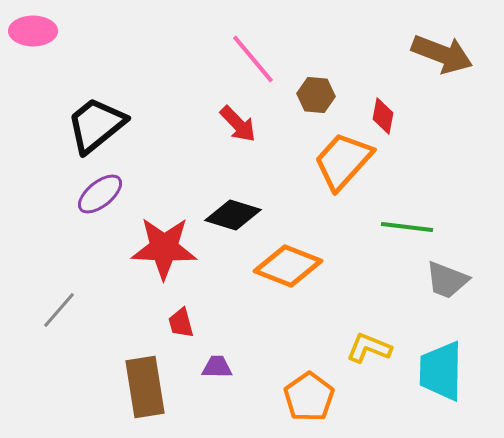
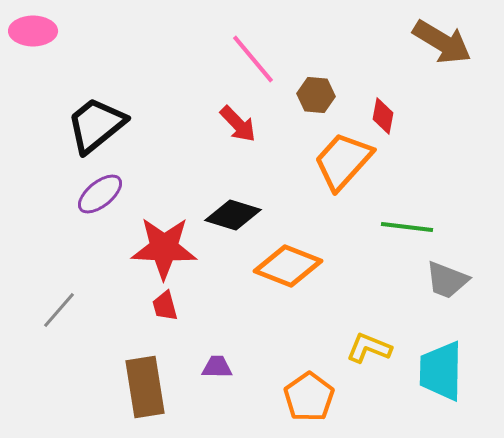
brown arrow: moved 12 px up; rotated 10 degrees clockwise
red trapezoid: moved 16 px left, 17 px up
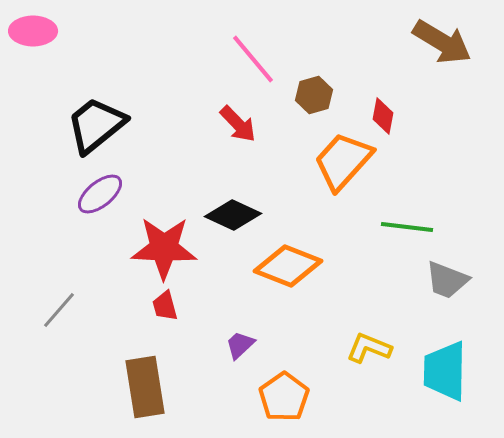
brown hexagon: moved 2 px left; rotated 21 degrees counterclockwise
black diamond: rotated 8 degrees clockwise
purple trapezoid: moved 23 px right, 22 px up; rotated 44 degrees counterclockwise
cyan trapezoid: moved 4 px right
orange pentagon: moved 25 px left
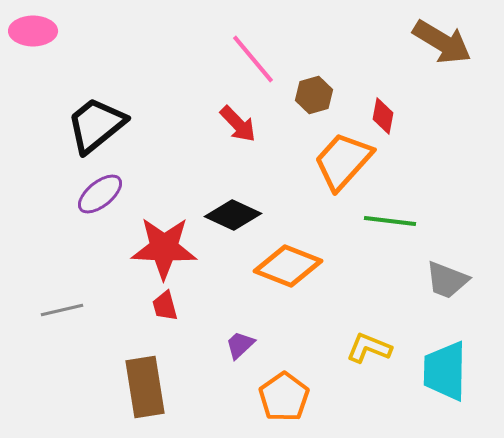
green line: moved 17 px left, 6 px up
gray line: moved 3 px right; rotated 36 degrees clockwise
